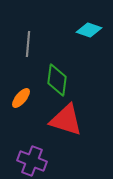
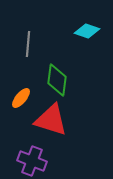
cyan diamond: moved 2 px left, 1 px down
red triangle: moved 15 px left
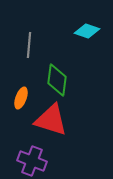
gray line: moved 1 px right, 1 px down
orange ellipse: rotated 20 degrees counterclockwise
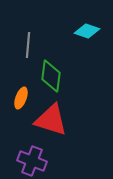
gray line: moved 1 px left
green diamond: moved 6 px left, 4 px up
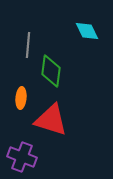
cyan diamond: rotated 45 degrees clockwise
green diamond: moved 5 px up
orange ellipse: rotated 15 degrees counterclockwise
purple cross: moved 10 px left, 4 px up
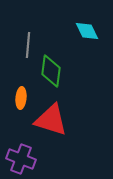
purple cross: moved 1 px left, 2 px down
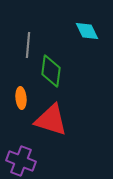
orange ellipse: rotated 10 degrees counterclockwise
purple cross: moved 2 px down
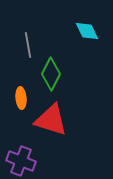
gray line: rotated 15 degrees counterclockwise
green diamond: moved 3 px down; rotated 20 degrees clockwise
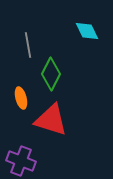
orange ellipse: rotated 10 degrees counterclockwise
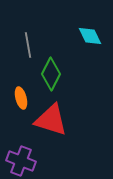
cyan diamond: moved 3 px right, 5 px down
